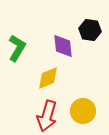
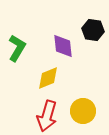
black hexagon: moved 3 px right
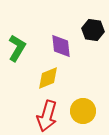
purple diamond: moved 2 px left
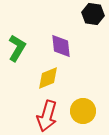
black hexagon: moved 16 px up
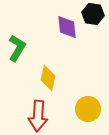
purple diamond: moved 6 px right, 19 px up
yellow diamond: rotated 55 degrees counterclockwise
yellow circle: moved 5 px right, 2 px up
red arrow: moved 9 px left; rotated 12 degrees counterclockwise
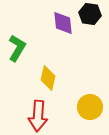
black hexagon: moved 3 px left
purple diamond: moved 4 px left, 4 px up
yellow circle: moved 2 px right, 2 px up
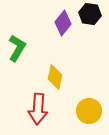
purple diamond: rotated 45 degrees clockwise
yellow diamond: moved 7 px right, 1 px up
yellow circle: moved 1 px left, 4 px down
red arrow: moved 7 px up
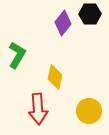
black hexagon: rotated 10 degrees counterclockwise
green L-shape: moved 7 px down
red arrow: rotated 8 degrees counterclockwise
